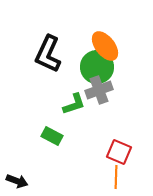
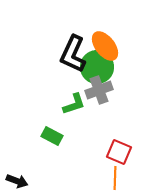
black L-shape: moved 25 px right
orange line: moved 1 px left, 1 px down
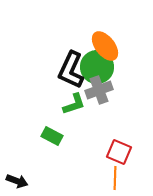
black L-shape: moved 2 px left, 16 px down
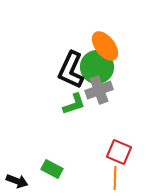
green rectangle: moved 33 px down
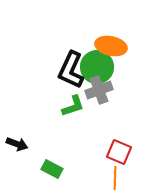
orange ellipse: moved 6 px right; rotated 40 degrees counterclockwise
green L-shape: moved 1 px left, 2 px down
black arrow: moved 37 px up
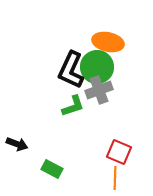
orange ellipse: moved 3 px left, 4 px up
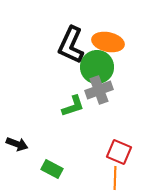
black L-shape: moved 25 px up
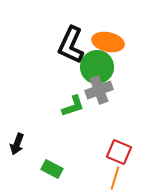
black arrow: rotated 90 degrees clockwise
orange line: rotated 15 degrees clockwise
